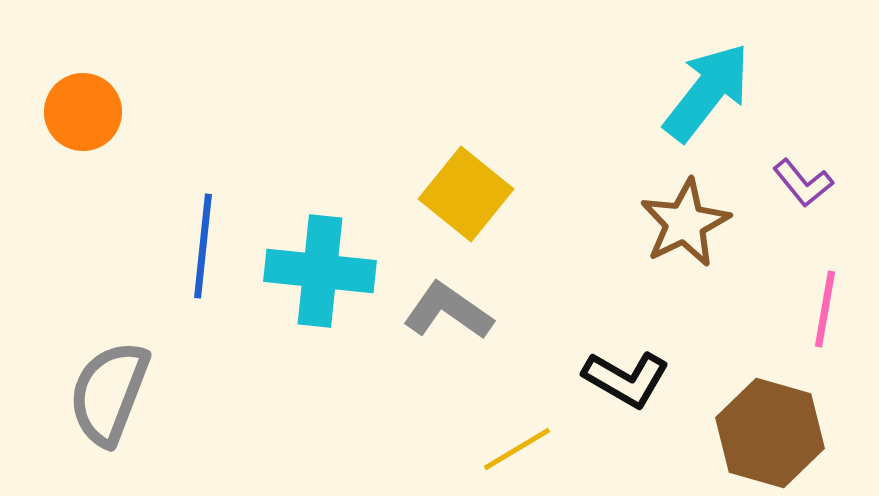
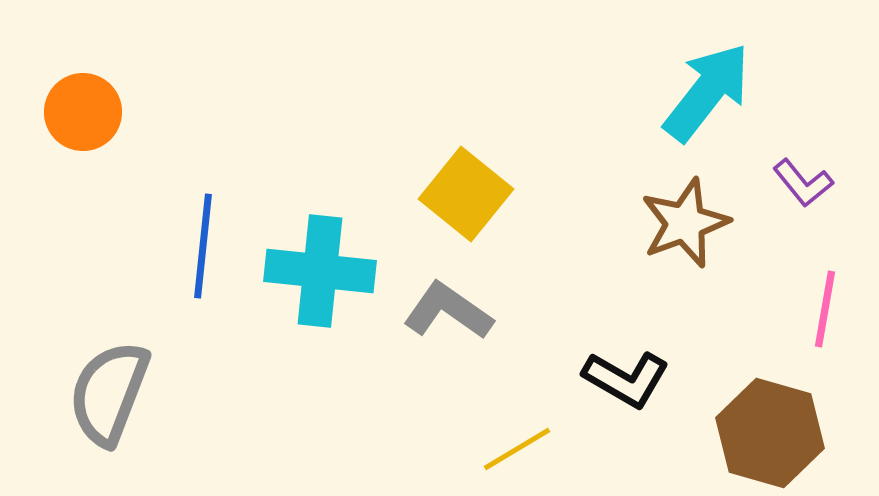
brown star: rotated 6 degrees clockwise
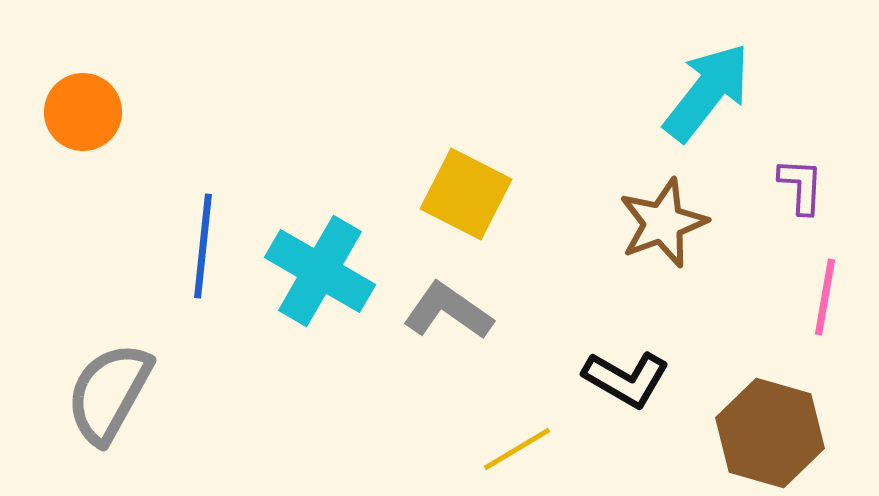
purple L-shape: moved 2 px left, 3 px down; rotated 138 degrees counterclockwise
yellow square: rotated 12 degrees counterclockwise
brown star: moved 22 px left
cyan cross: rotated 24 degrees clockwise
pink line: moved 12 px up
gray semicircle: rotated 8 degrees clockwise
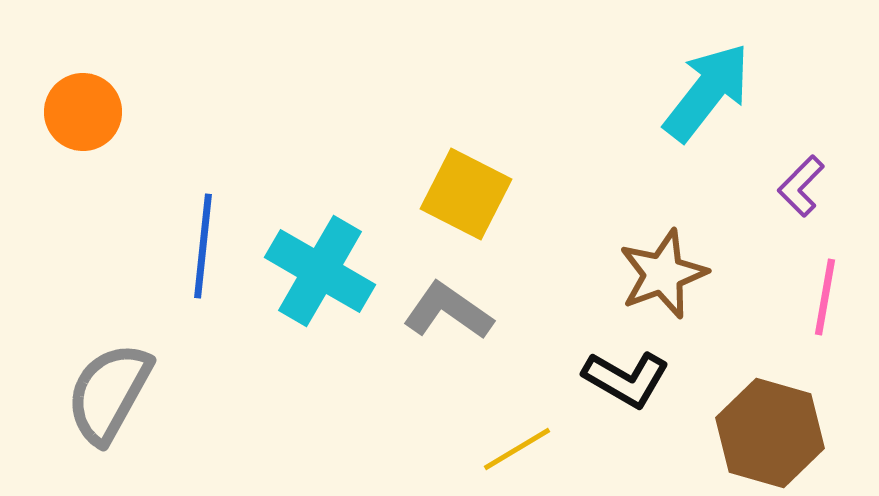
purple L-shape: rotated 138 degrees counterclockwise
brown star: moved 51 px down
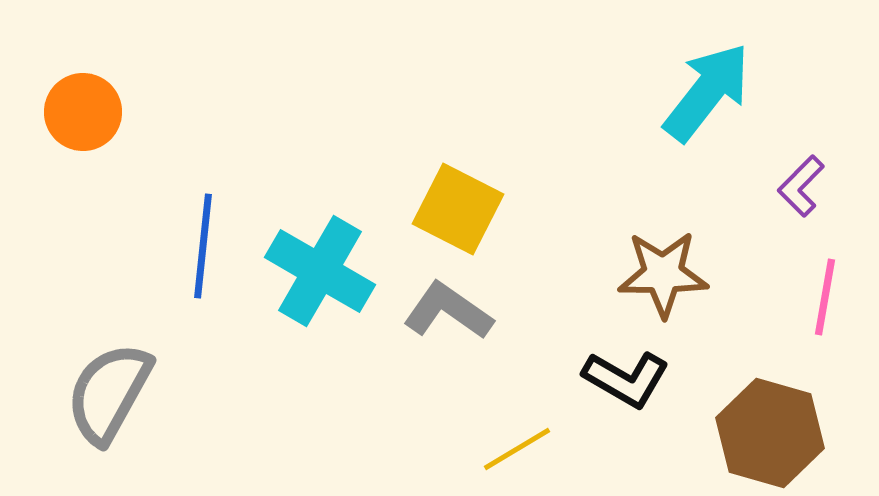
yellow square: moved 8 px left, 15 px down
brown star: rotated 20 degrees clockwise
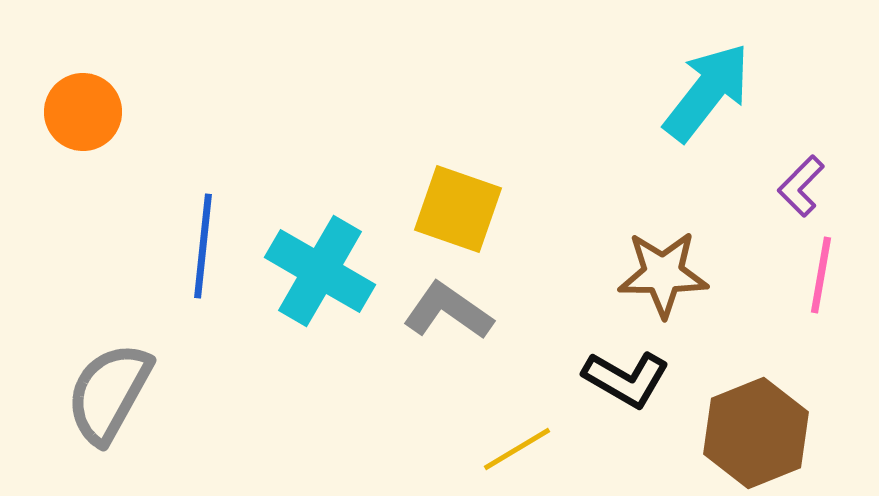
yellow square: rotated 8 degrees counterclockwise
pink line: moved 4 px left, 22 px up
brown hexagon: moved 14 px left; rotated 22 degrees clockwise
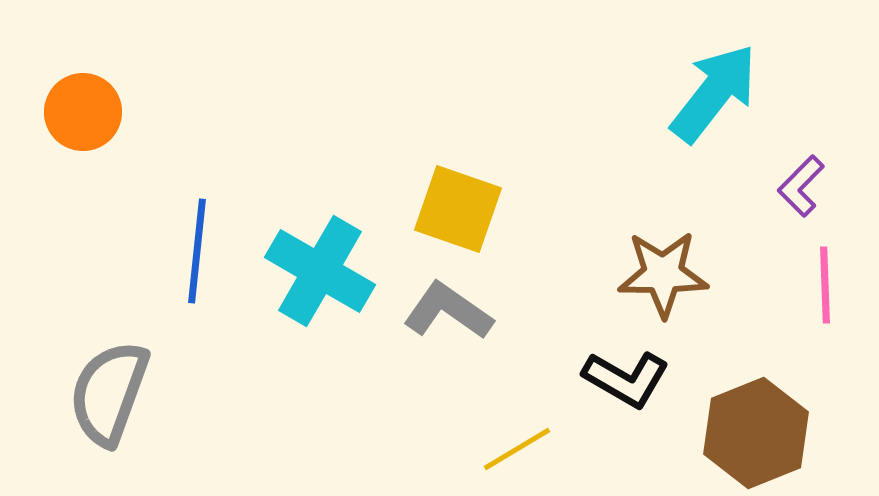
cyan arrow: moved 7 px right, 1 px down
blue line: moved 6 px left, 5 px down
pink line: moved 4 px right, 10 px down; rotated 12 degrees counterclockwise
gray semicircle: rotated 9 degrees counterclockwise
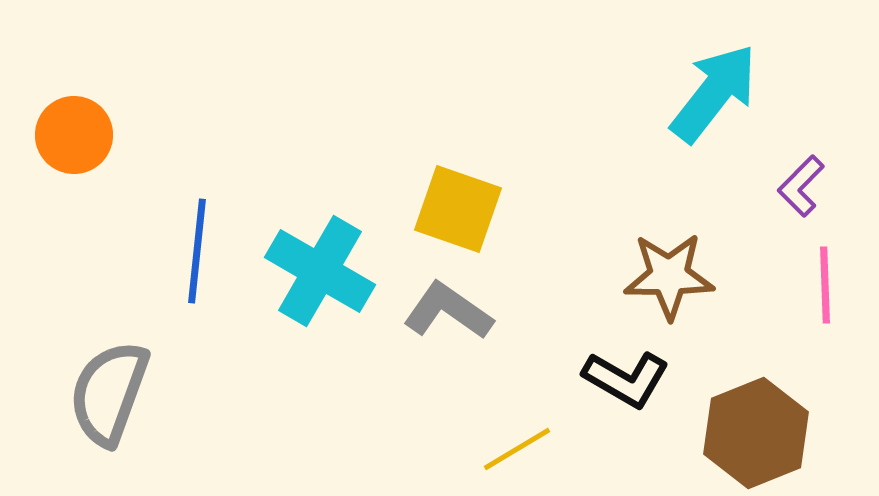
orange circle: moved 9 px left, 23 px down
brown star: moved 6 px right, 2 px down
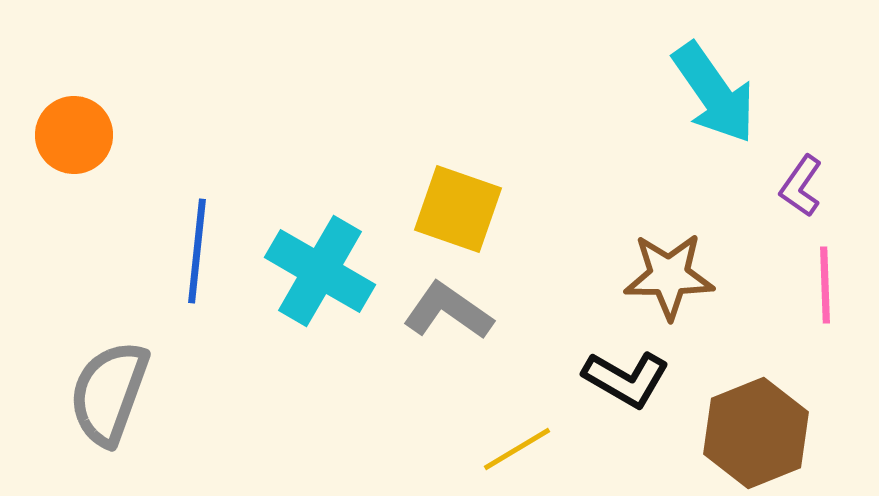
cyan arrow: rotated 107 degrees clockwise
purple L-shape: rotated 10 degrees counterclockwise
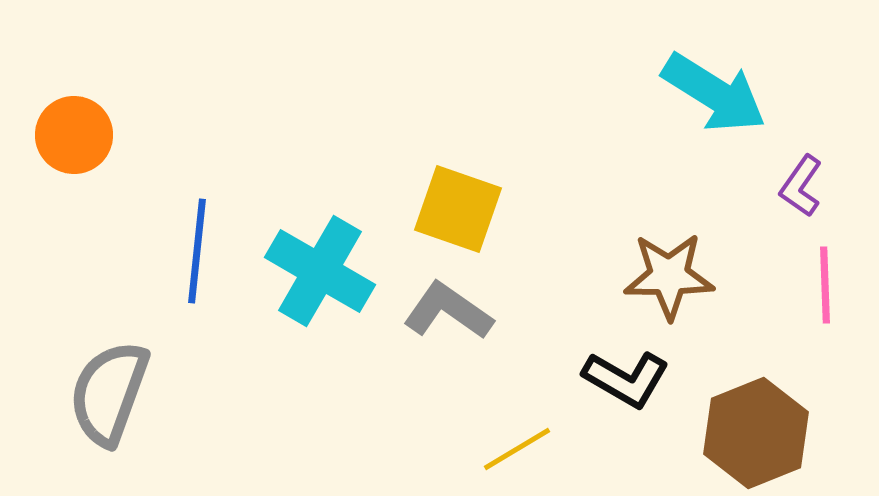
cyan arrow: rotated 23 degrees counterclockwise
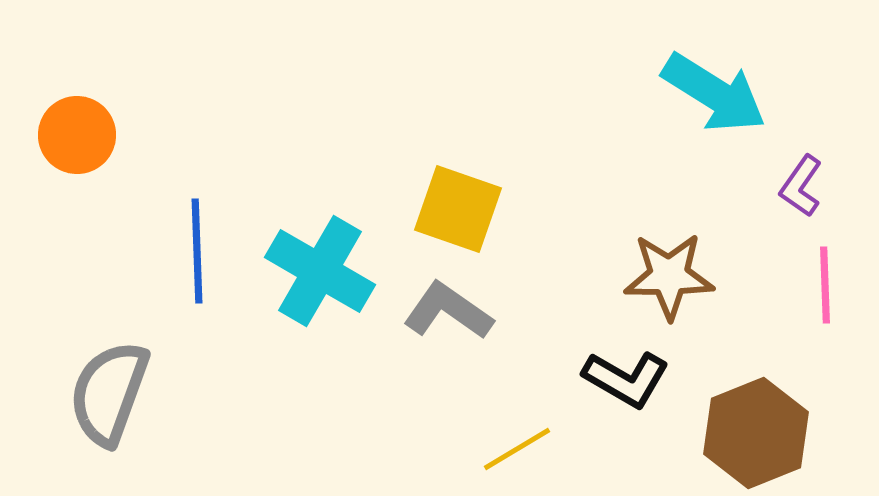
orange circle: moved 3 px right
blue line: rotated 8 degrees counterclockwise
